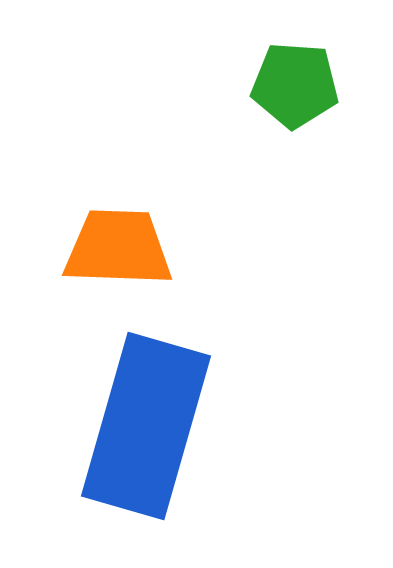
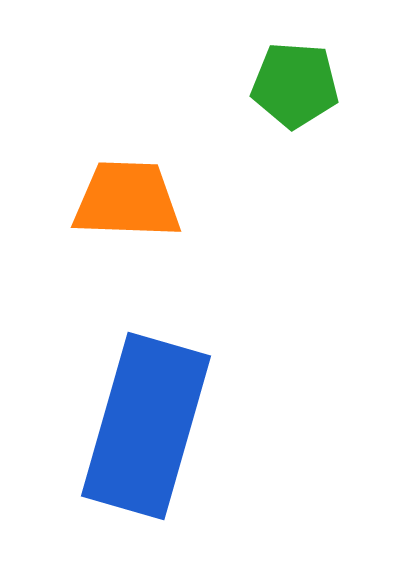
orange trapezoid: moved 9 px right, 48 px up
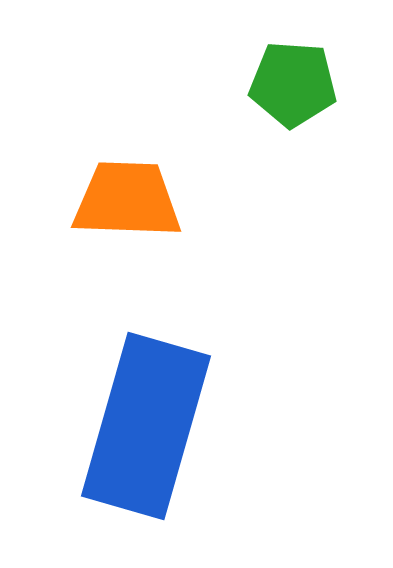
green pentagon: moved 2 px left, 1 px up
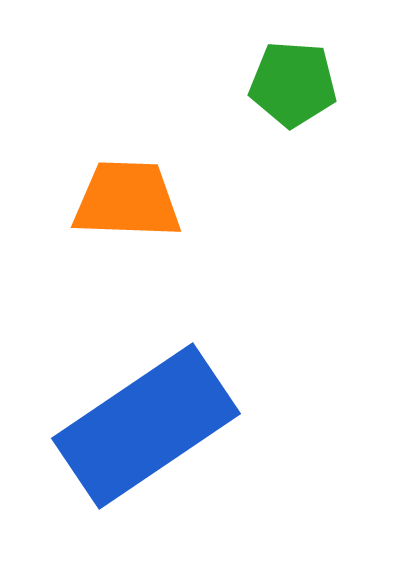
blue rectangle: rotated 40 degrees clockwise
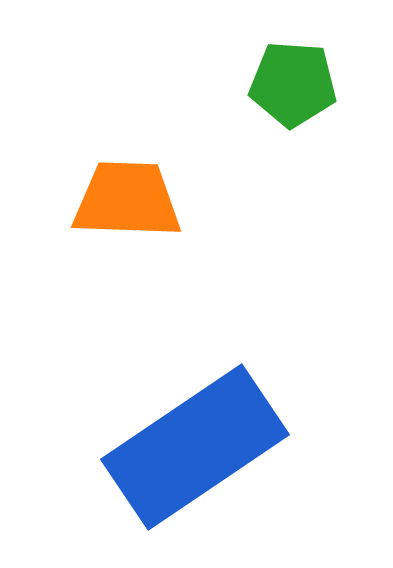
blue rectangle: moved 49 px right, 21 px down
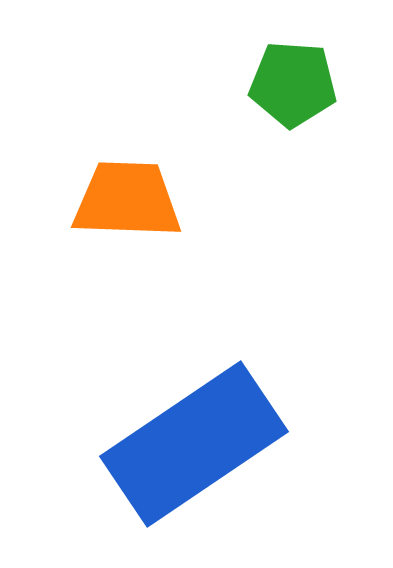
blue rectangle: moved 1 px left, 3 px up
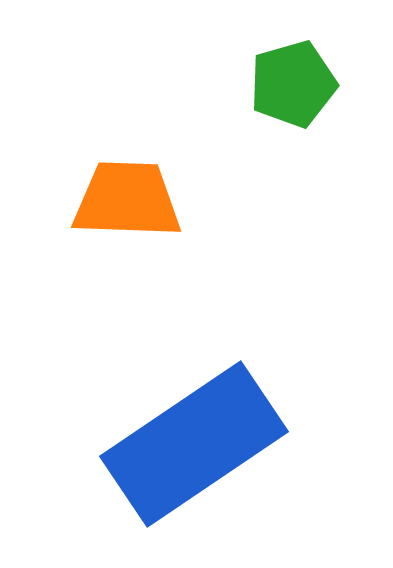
green pentagon: rotated 20 degrees counterclockwise
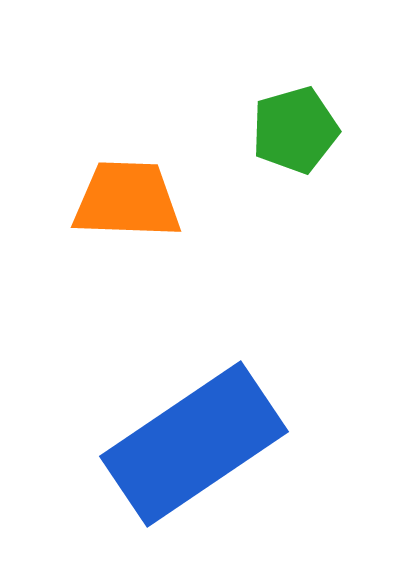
green pentagon: moved 2 px right, 46 px down
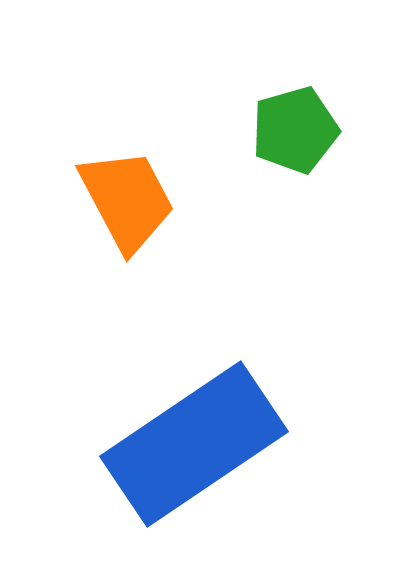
orange trapezoid: rotated 60 degrees clockwise
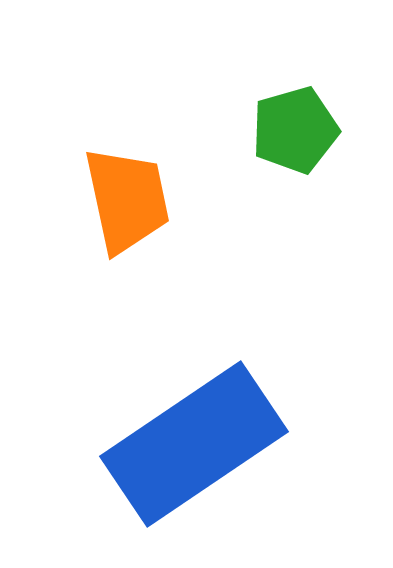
orange trapezoid: rotated 16 degrees clockwise
